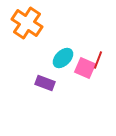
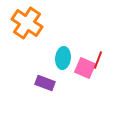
cyan ellipse: rotated 40 degrees counterclockwise
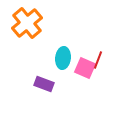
orange cross: rotated 16 degrees clockwise
purple rectangle: moved 1 px left, 1 px down
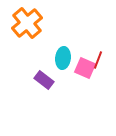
purple rectangle: moved 4 px up; rotated 18 degrees clockwise
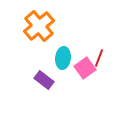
orange cross: moved 12 px right, 3 px down
red line: moved 1 px right, 2 px up
pink square: rotated 30 degrees clockwise
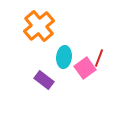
cyan ellipse: moved 1 px right, 1 px up
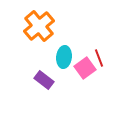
red line: rotated 42 degrees counterclockwise
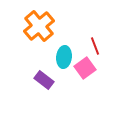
red line: moved 4 px left, 12 px up
